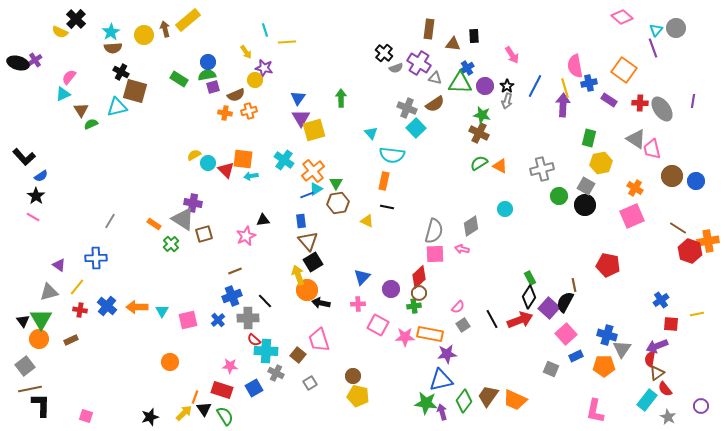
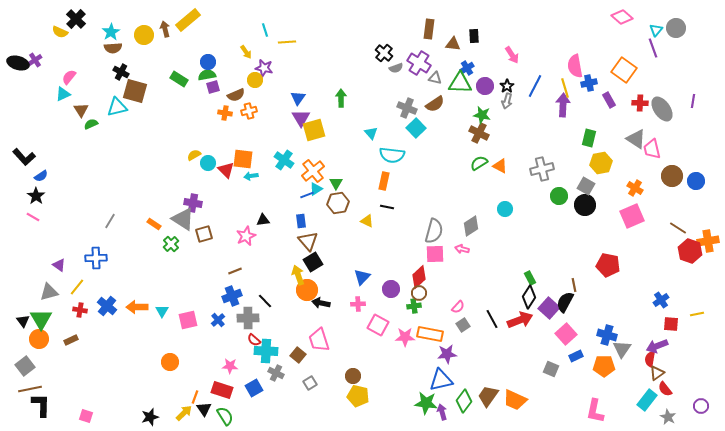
purple rectangle at (609, 100): rotated 28 degrees clockwise
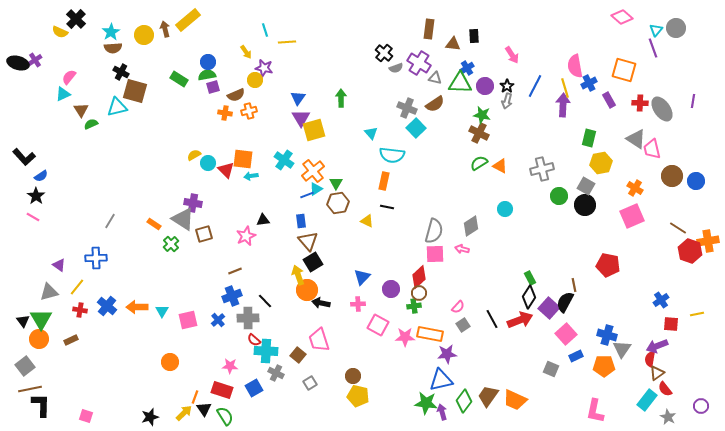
orange square at (624, 70): rotated 20 degrees counterclockwise
blue cross at (589, 83): rotated 14 degrees counterclockwise
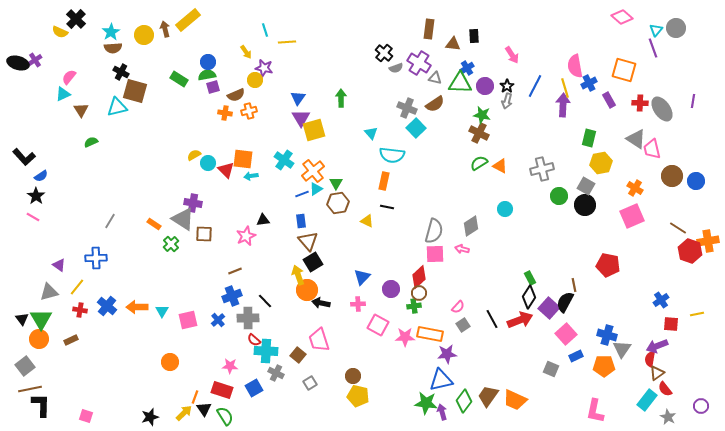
green semicircle at (91, 124): moved 18 px down
blue line at (307, 195): moved 5 px left, 1 px up
brown square at (204, 234): rotated 18 degrees clockwise
black triangle at (23, 321): moved 1 px left, 2 px up
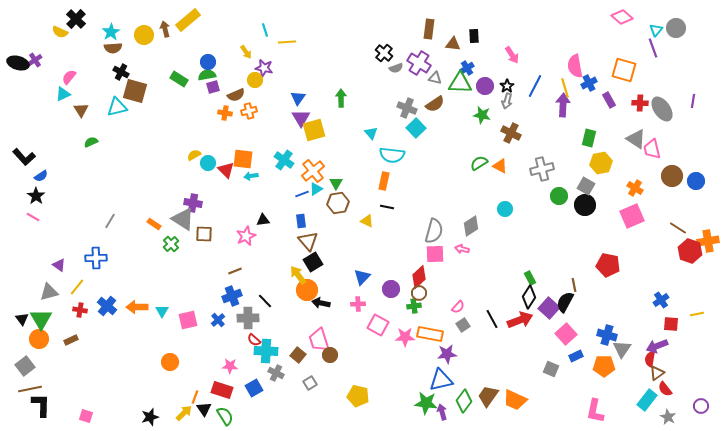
brown cross at (479, 133): moved 32 px right
yellow arrow at (298, 275): rotated 18 degrees counterclockwise
brown circle at (353, 376): moved 23 px left, 21 px up
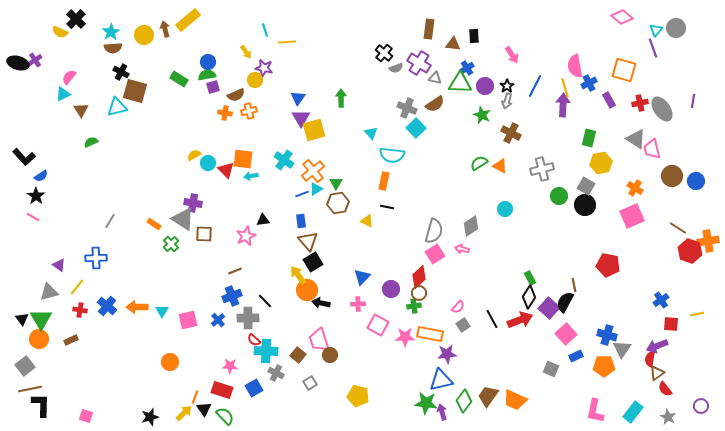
red cross at (640, 103): rotated 14 degrees counterclockwise
green star at (482, 115): rotated 12 degrees clockwise
pink square at (435, 254): rotated 30 degrees counterclockwise
cyan rectangle at (647, 400): moved 14 px left, 12 px down
green semicircle at (225, 416): rotated 12 degrees counterclockwise
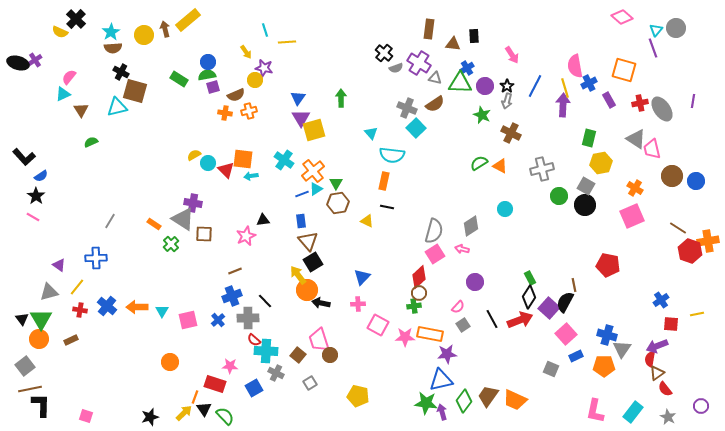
purple circle at (391, 289): moved 84 px right, 7 px up
red rectangle at (222, 390): moved 7 px left, 6 px up
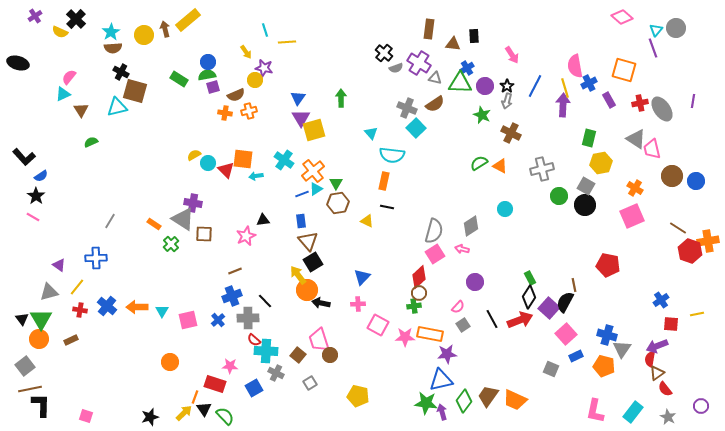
purple cross at (35, 60): moved 44 px up
cyan arrow at (251, 176): moved 5 px right
orange pentagon at (604, 366): rotated 15 degrees clockwise
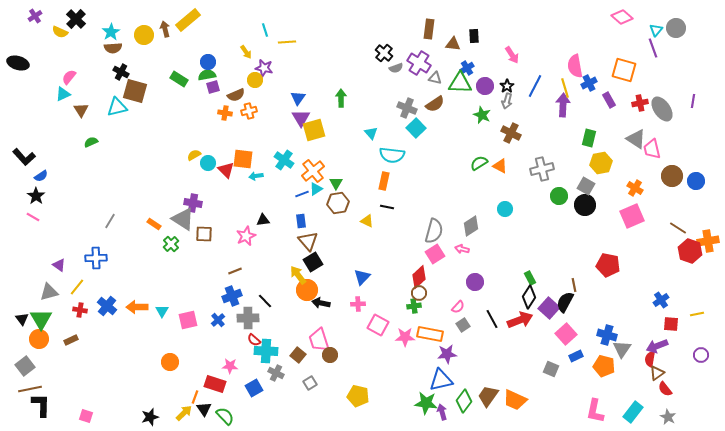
purple circle at (701, 406): moved 51 px up
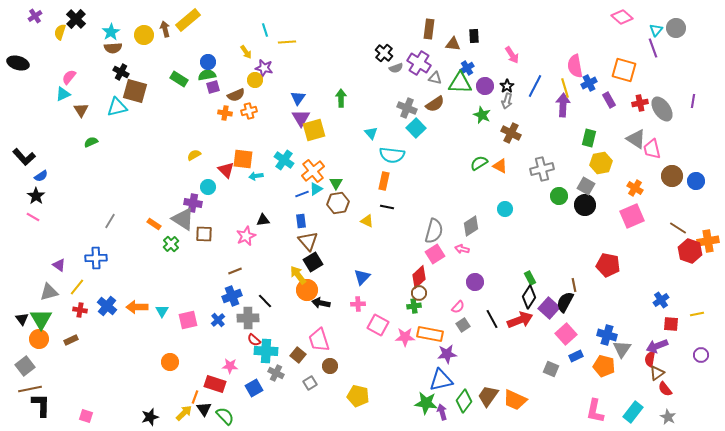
yellow semicircle at (60, 32): rotated 84 degrees clockwise
cyan circle at (208, 163): moved 24 px down
brown circle at (330, 355): moved 11 px down
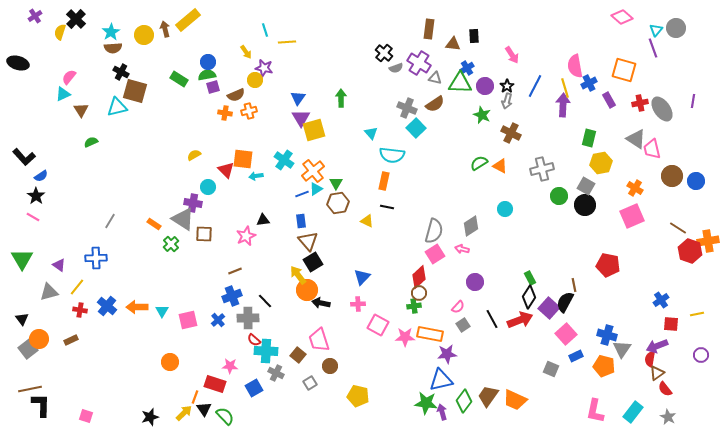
green triangle at (41, 319): moved 19 px left, 60 px up
gray square at (25, 366): moved 3 px right, 17 px up
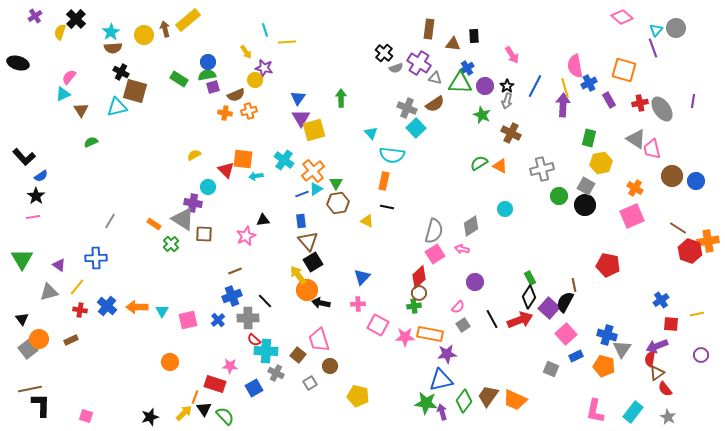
pink line at (33, 217): rotated 40 degrees counterclockwise
